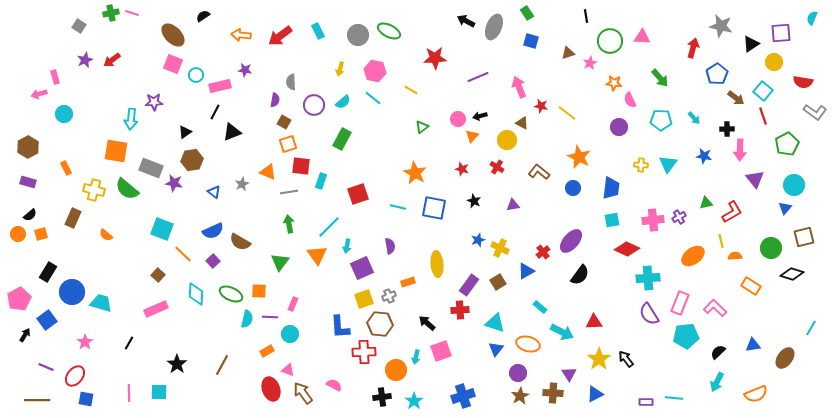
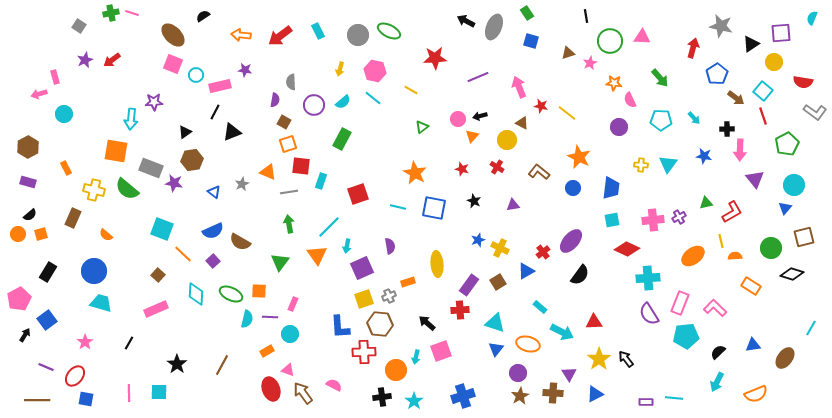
blue circle at (72, 292): moved 22 px right, 21 px up
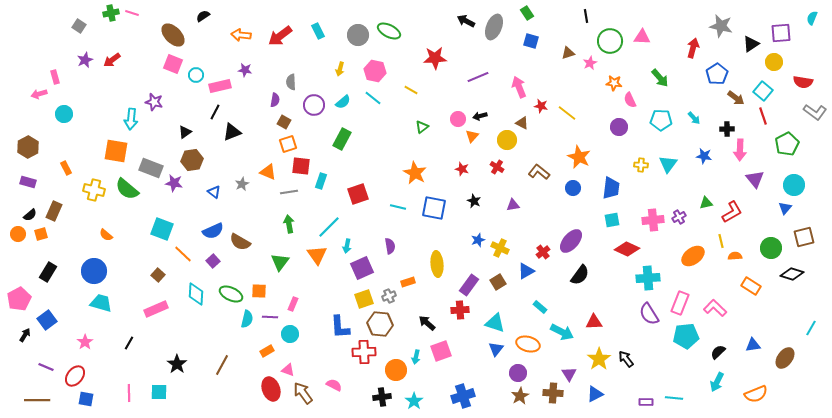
purple star at (154, 102): rotated 18 degrees clockwise
brown rectangle at (73, 218): moved 19 px left, 7 px up
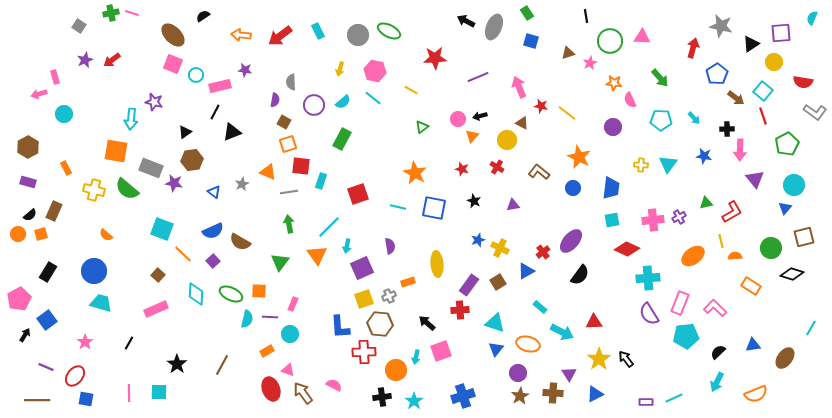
purple circle at (619, 127): moved 6 px left
cyan line at (674, 398): rotated 30 degrees counterclockwise
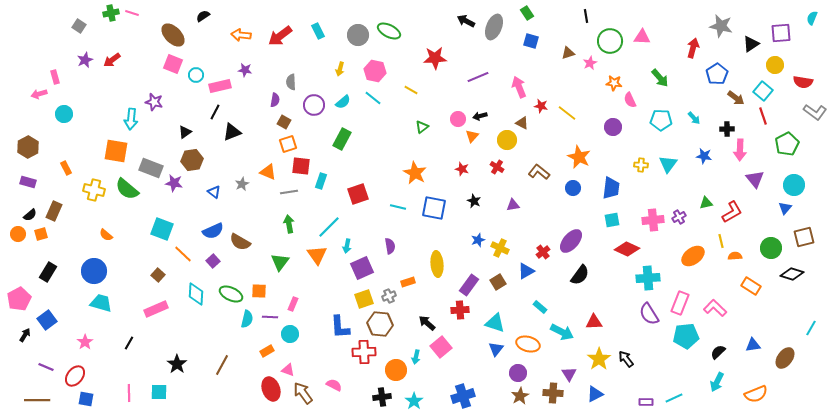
yellow circle at (774, 62): moved 1 px right, 3 px down
pink square at (441, 351): moved 4 px up; rotated 20 degrees counterclockwise
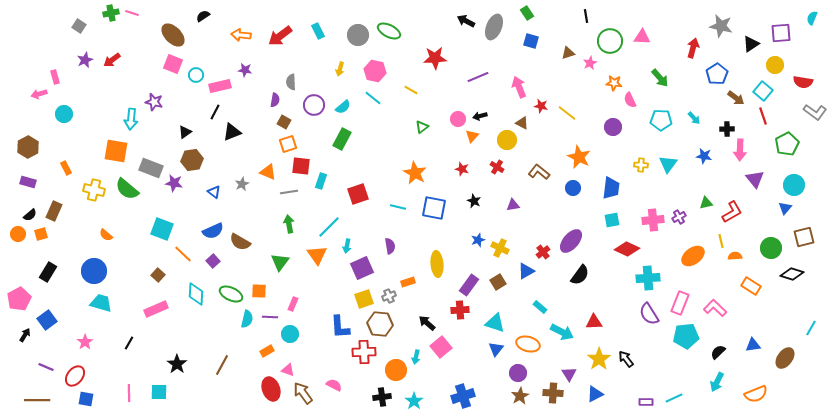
cyan semicircle at (343, 102): moved 5 px down
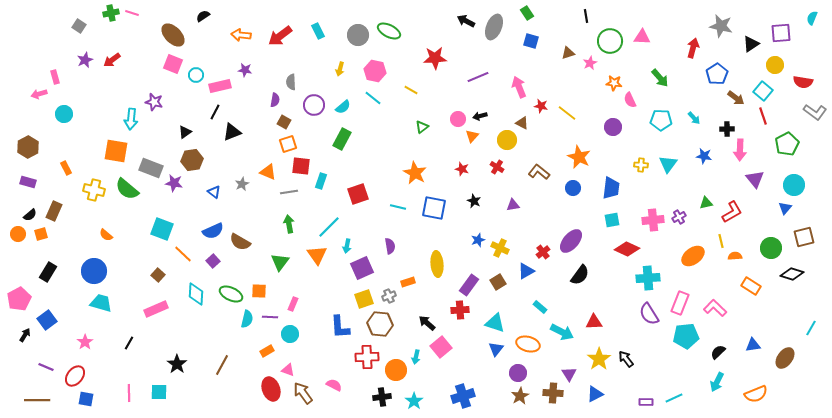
red cross at (364, 352): moved 3 px right, 5 px down
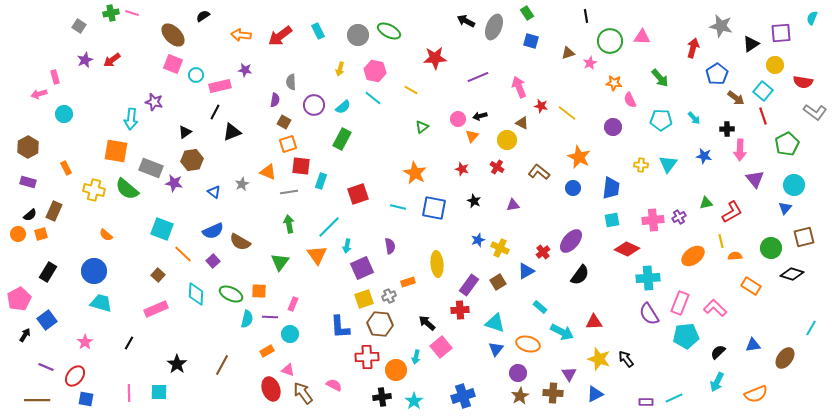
yellow star at (599, 359): rotated 20 degrees counterclockwise
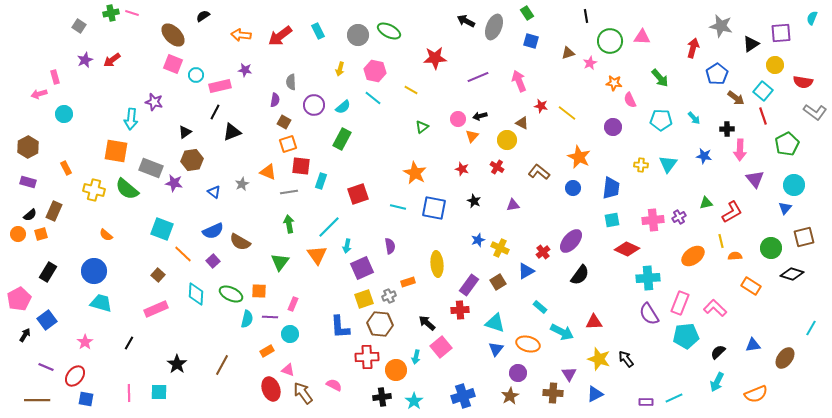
pink arrow at (519, 87): moved 6 px up
brown star at (520, 396): moved 10 px left
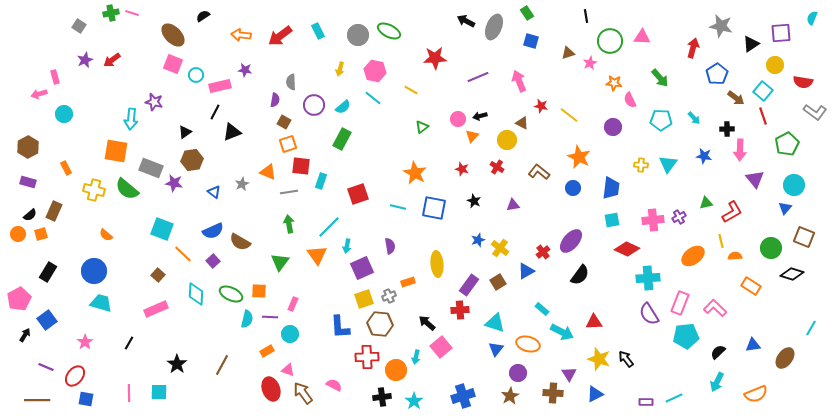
yellow line at (567, 113): moved 2 px right, 2 px down
brown square at (804, 237): rotated 35 degrees clockwise
yellow cross at (500, 248): rotated 12 degrees clockwise
cyan rectangle at (540, 307): moved 2 px right, 2 px down
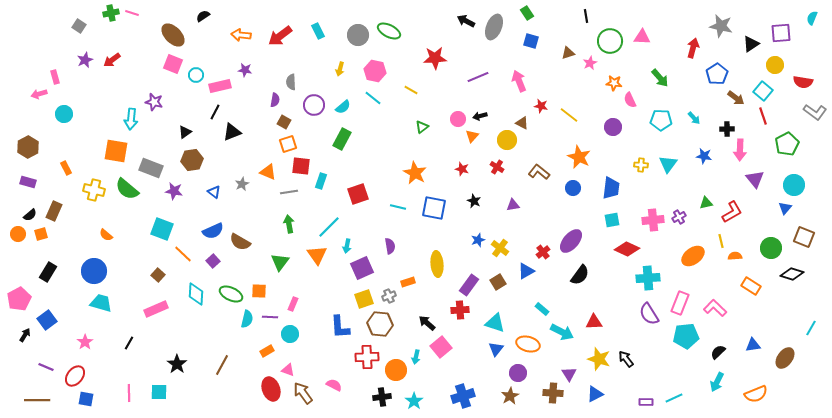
purple star at (174, 183): moved 8 px down
